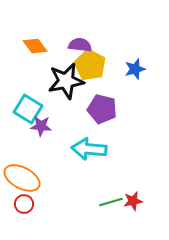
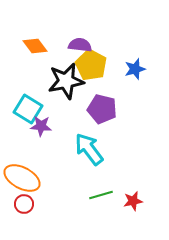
yellow pentagon: moved 1 px right
cyan arrow: rotated 48 degrees clockwise
green line: moved 10 px left, 7 px up
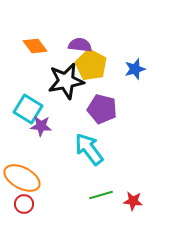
red star: rotated 18 degrees clockwise
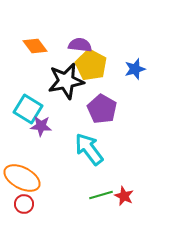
purple pentagon: rotated 16 degrees clockwise
red star: moved 9 px left, 5 px up; rotated 18 degrees clockwise
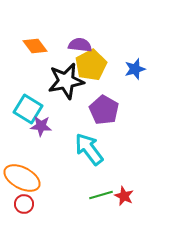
yellow pentagon: rotated 16 degrees clockwise
purple pentagon: moved 2 px right, 1 px down
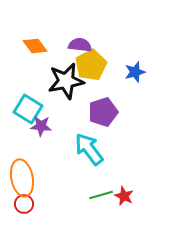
blue star: moved 3 px down
purple pentagon: moved 1 px left, 2 px down; rotated 24 degrees clockwise
orange ellipse: rotated 51 degrees clockwise
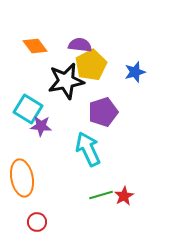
cyan arrow: moved 1 px left; rotated 12 degrees clockwise
red star: rotated 18 degrees clockwise
red circle: moved 13 px right, 18 px down
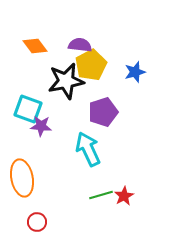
cyan square: rotated 12 degrees counterclockwise
